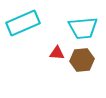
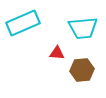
brown hexagon: moved 10 px down
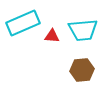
cyan trapezoid: moved 2 px down
red triangle: moved 5 px left, 17 px up
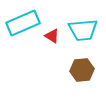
red triangle: rotated 28 degrees clockwise
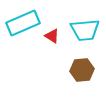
cyan trapezoid: moved 2 px right
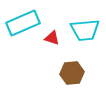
red triangle: moved 2 px down; rotated 14 degrees counterclockwise
brown hexagon: moved 10 px left, 3 px down
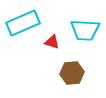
cyan trapezoid: rotated 8 degrees clockwise
red triangle: moved 4 px down
